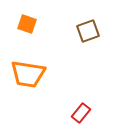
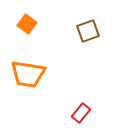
orange square: rotated 18 degrees clockwise
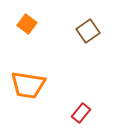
brown square: rotated 15 degrees counterclockwise
orange trapezoid: moved 11 px down
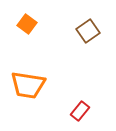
red rectangle: moved 1 px left, 2 px up
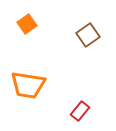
orange square: rotated 18 degrees clockwise
brown square: moved 4 px down
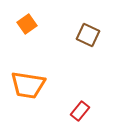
brown square: rotated 30 degrees counterclockwise
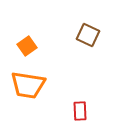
orange square: moved 22 px down
red rectangle: rotated 42 degrees counterclockwise
